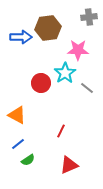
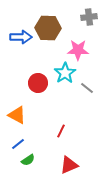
brown hexagon: rotated 10 degrees clockwise
red circle: moved 3 px left
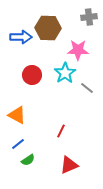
red circle: moved 6 px left, 8 px up
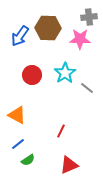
blue arrow: moved 1 px left, 1 px up; rotated 125 degrees clockwise
pink star: moved 2 px right, 11 px up
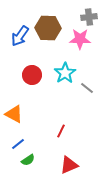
orange triangle: moved 3 px left, 1 px up
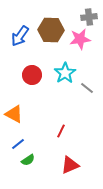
brown hexagon: moved 3 px right, 2 px down
pink star: rotated 10 degrees counterclockwise
red triangle: moved 1 px right
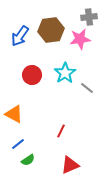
brown hexagon: rotated 10 degrees counterclockwise
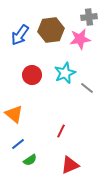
blue arrow: moved 1 px up
cyan star: rotated 10 degrees clockwise
orange triangle: rotated 12 degrees clockwise
green semicircle: moved 2 px right
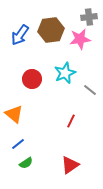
red circle: moved 4 px down
gray line: moved 3 px right, 2 px down
red line: moved 10 px right, 10 px up
green semicircle: moved 4 px left, 3 px down
red triangle: rotated 12 degrees counterclockwise
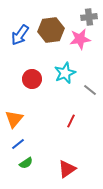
orange triangle: moved 5 px down; rotated 30 degrees clockwise
red triangle: moved 3 px left, 4 px down
